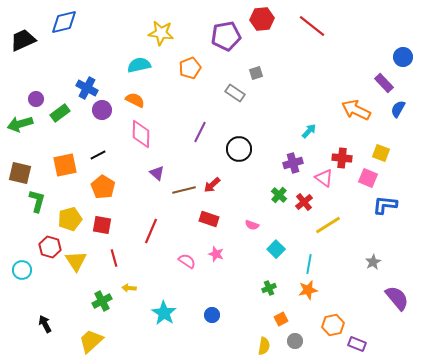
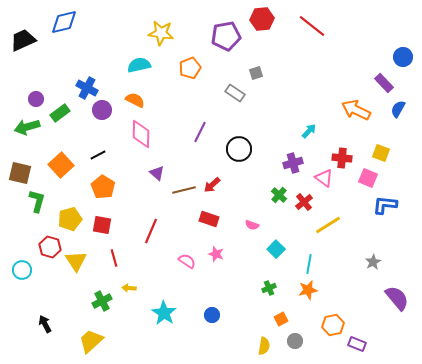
green arrow at (20, 124): moved 7 px right, 3 px down
orange square at (65, 165): moved 4 px left; rotated 30 degrees counterclockwise
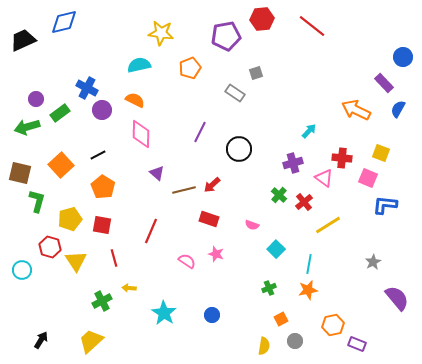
black arrow at (45, 324): moved 4 px left, 16 px down; rotated 60 degrees clockwise
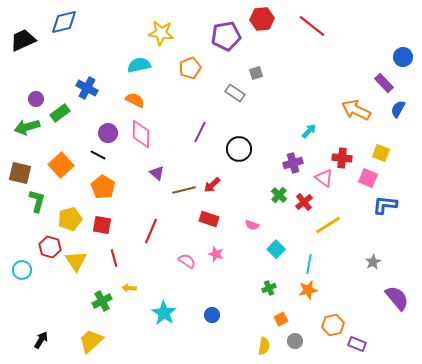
purple circle at (102, 110): moved 6 px right, 23 px down
black line at (98, 155): rotated 56 degrees clockwise
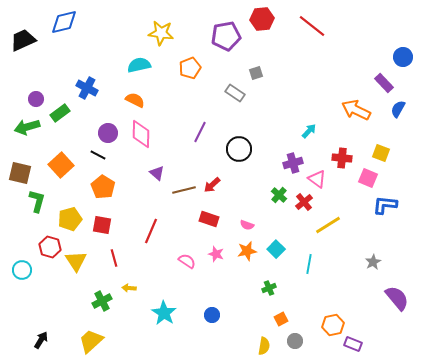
pink triangle at (324, 178): moved 7 px left, 1 px down
pink semicircle at (252, 225): moved 5 px left
orange star at (308, 290): moved 61 px left, 39 px up
purple rectangle at (357, 344): moved 4 px left
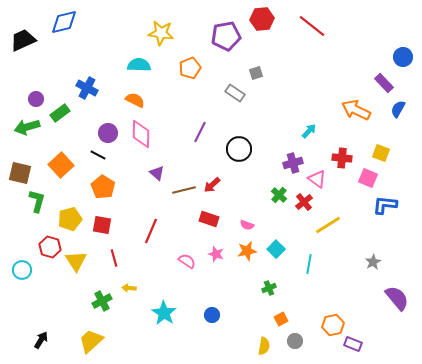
cyan semicircle at (139, 65): rotated 15 degrees clockwise
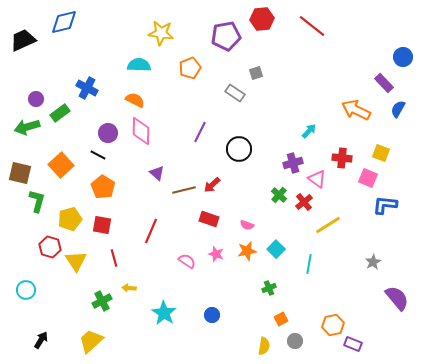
pink diamond at (141, 134): moved 3 px up
cyan circle at (22, 270): moved 4 px right, 20 px down
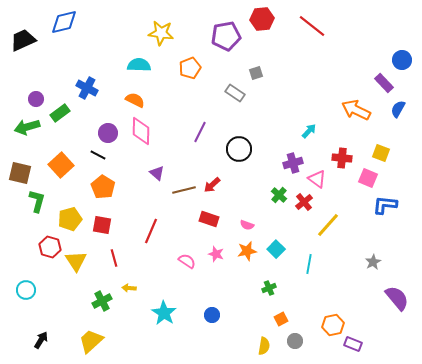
blue circle at (403, 57): moved 1 px left, 3 px down
yellow line at (328, 225): rotated 16 degrees counterclockwise
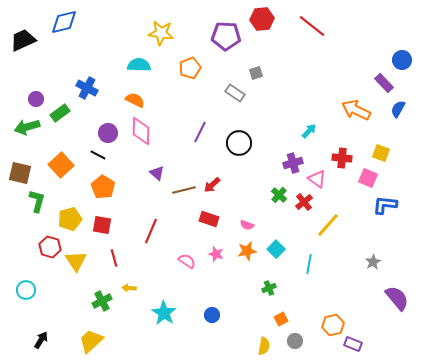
purple pentagon at (226, 36): rotated 12 degrees clockwise
black circle at (239, 149): moved 6 px up
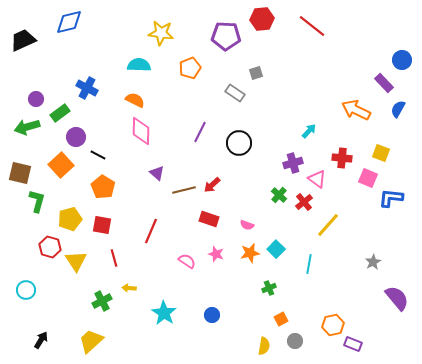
blue diamond at (64, 22): moved 5 px right
purple circle at (108, 133): moved 32 px left, 4 px down
blue L-shape at (385, 205): moved 6 px right, 7 px up
orange star at (247, 251): moved 3 px right, 2 px down
